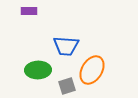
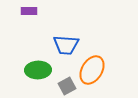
blue trapezoid: moved 1 px up
gray square: rotated 12 degrees counterclockwise
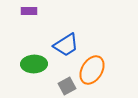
blue trapezoid: rotated 36 degrees counterclockwise
green ellipse: moved 4 px left, 6 px up
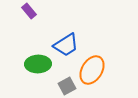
purple rectangle: rotated 49 degrees clockwise
green ellipse: moved 4 px right
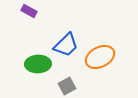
purple rectangle: rotated 21 degrees counterclockwise
blue trapezoid: rotated 12 degrees counterclockwise
orange ellipse: moved 8 px right, 13 px up; rotated 32 degrees clockwise
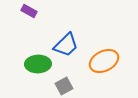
orange ellipse: moved 4 px right, 4 px down
gray square: moved 3 px left
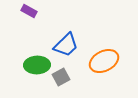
green ellipse: moved 1 px left, 1 px down
gray square: moved 3 px left, 9 px up
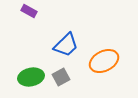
green ellipse: moved 6 px left, 12 px down; rotated 10 degrees counterclockwise
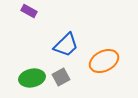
green ellipse: moved 1 px right, 1 px down
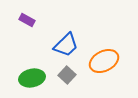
purple rectangle: moved 2 px left, 9 px down
gray square: moved 6 px right, 2 px up; rotated 18 degrees counterclockwise
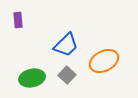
purple rectangle: moved 9 px left; rotated 56 degrees clockwise
